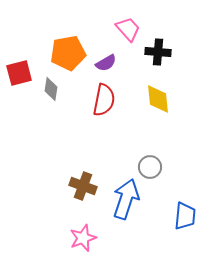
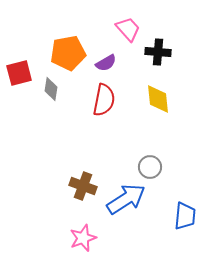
blue arrow: rotated 39 degrees clockwise
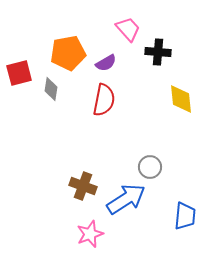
yellow diamond: moved 23 px right
pink star: moved 7 px right, 4 px up
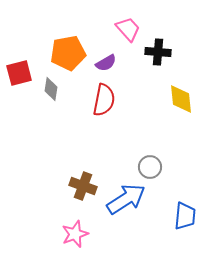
pink star: moved 15 px left
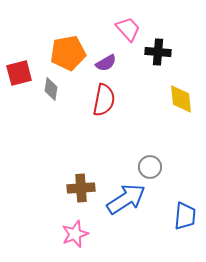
brown cross: moved 2 px left, 2 px down; rotated 24 degrees counterclockwise
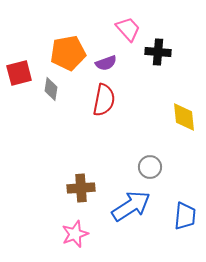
purple semicircle: rotated 10 degrees clockwise
yellow diamond: moved 3 px right, 18 px down
blue arrow: moved 5 px right, 7 px down
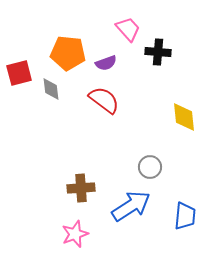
orange pentagon: rotated 16 degrees clockwise
gray diamond: rotated 15 degrees counterclockwise
red semicircle: rotated 64 degrees counterclockwise
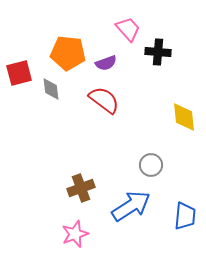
gray circle: moved 1 px right, 2 px up
brown cross: rotated 16 degrees counterclockwise
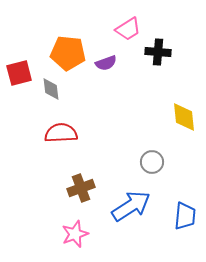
pink trapezoid: rotated 100 degrees clockwise
red semicircle: moved 43 px left, 33 px down; rotated 40 degrees counterclockwise
gray circle: moved 1 px right, 3 px up
